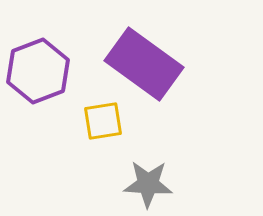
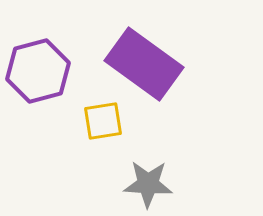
purple hexagon: rotated 6 degrees clockwise
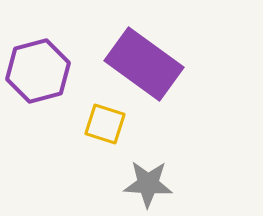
yellow square: moved 2 px right, 3 px down; rotated 27 degrees clockwise
